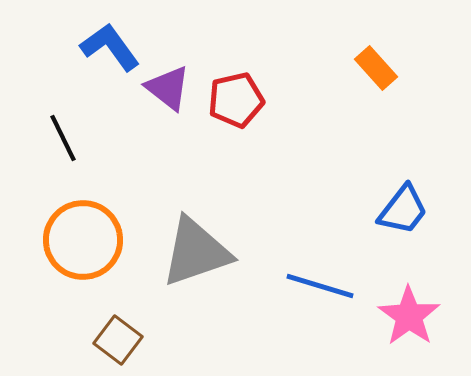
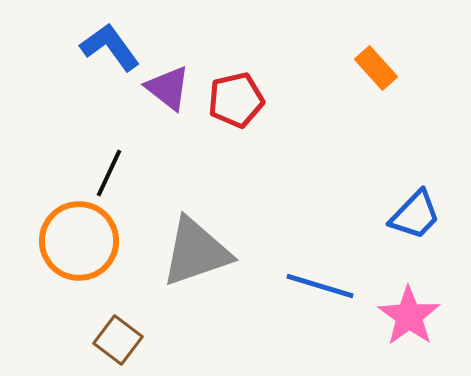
black line: moved 46 px right, 35 px down; rotated 51 degrees clockwise
blue trapezoid: moved 12 px right, 5 px down; rotated 6 degrees clockwise
orange circle: moved 4 px left, 1 px down
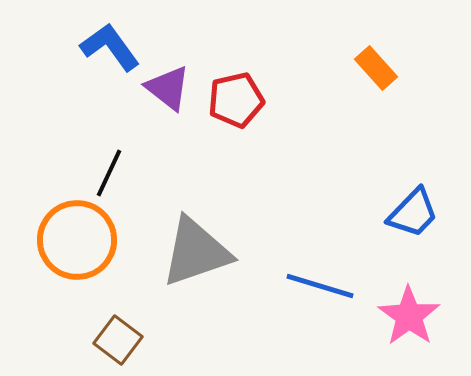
blue trapezoid: moved 2 px left, 2 px up
orange circle: moved 2 px left, 1 px up
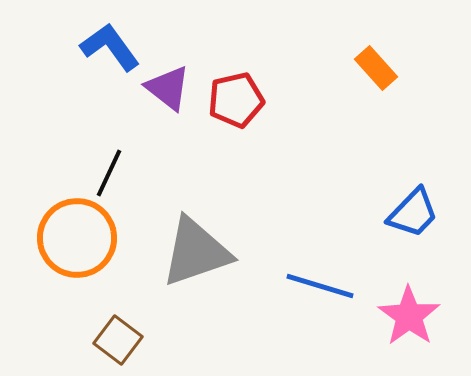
orange circle: moved 2 px up
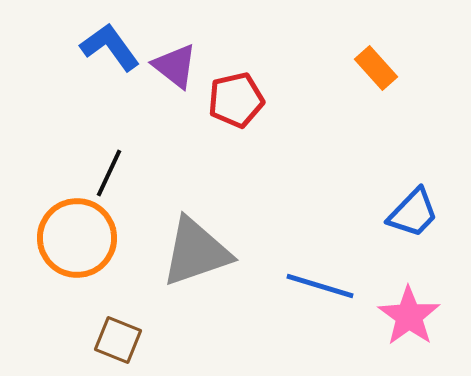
purple triangle: moved 7 px right, 22 px up
brown square: rotated 15 degrees counterclockwise
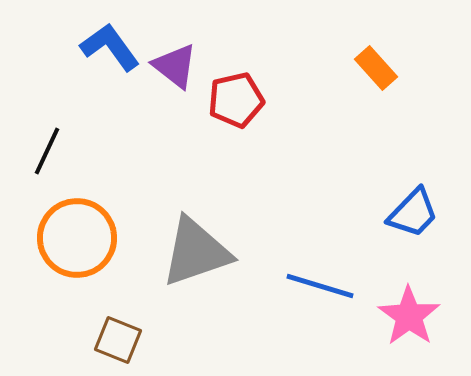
black line: moved 62 px left, 22 px up
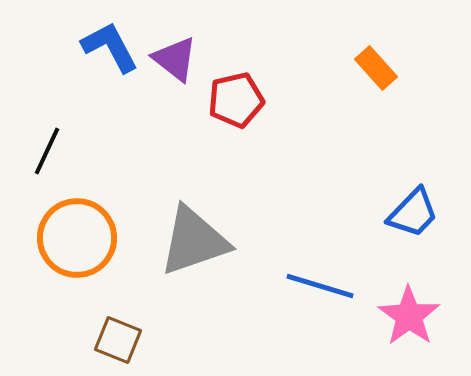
blue L-shape: rotated 8 degrees clockwise
purple triangle: moved 7 px up
gray triangle: moved 2 px left, 11 px up
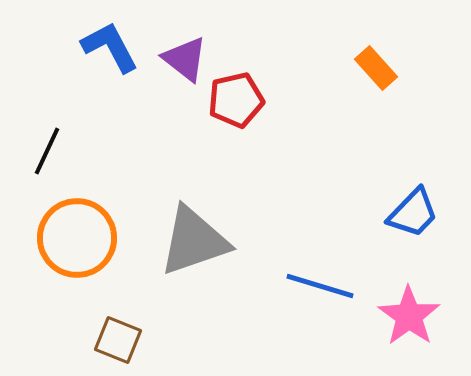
purple triangle: moved 10 px right
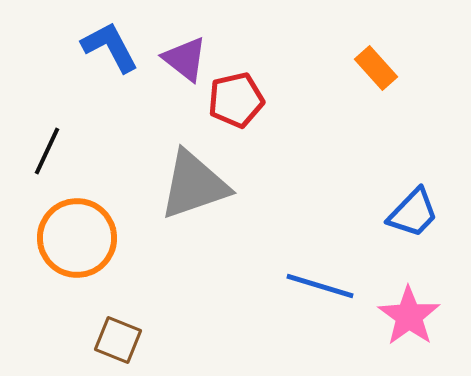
gray triangle: moved 56 px up
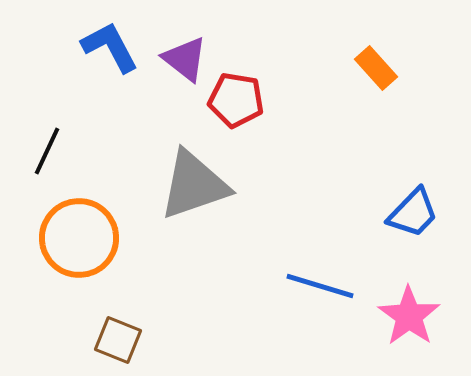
red pentagon: rotated 22 degrees clockwise
orange circle: moved 2 px right
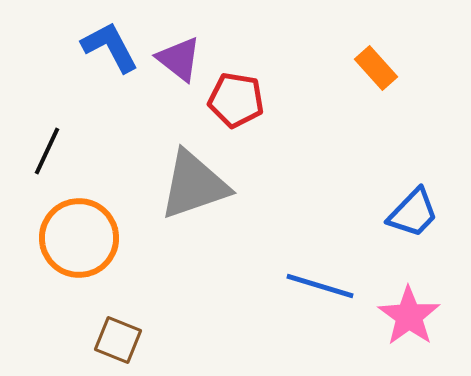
purple triangle: moved 6 px left
